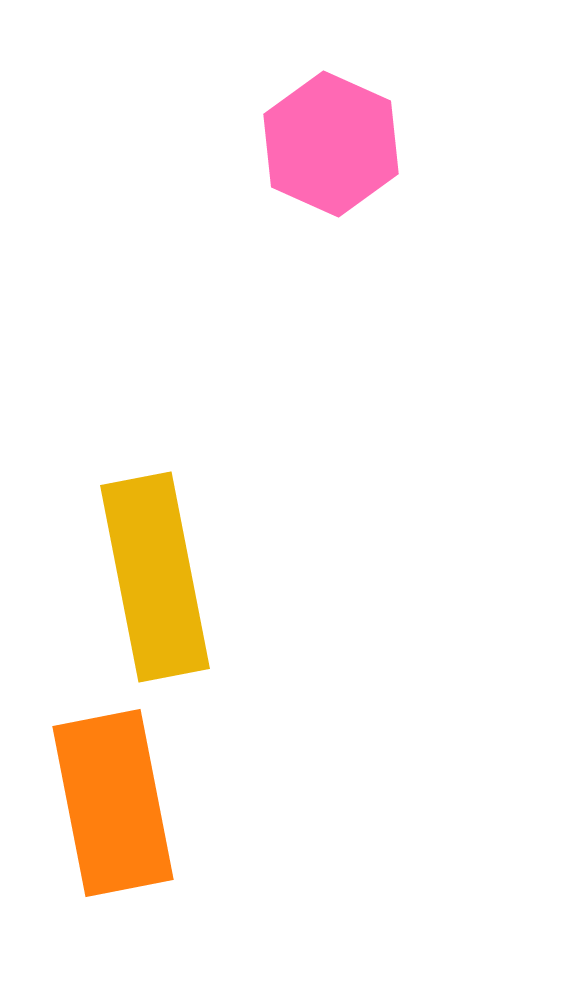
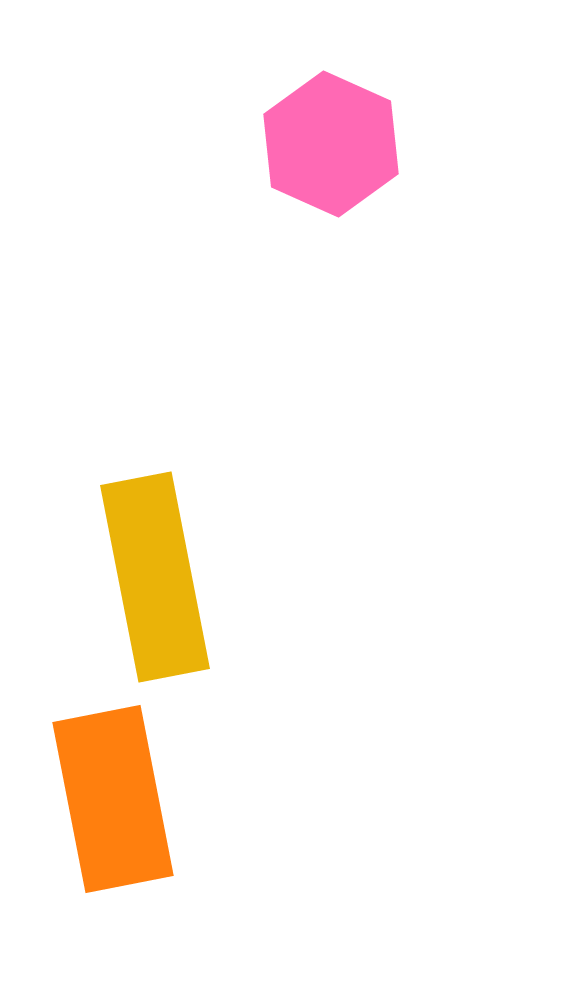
orange rectangle: moved 4 px up
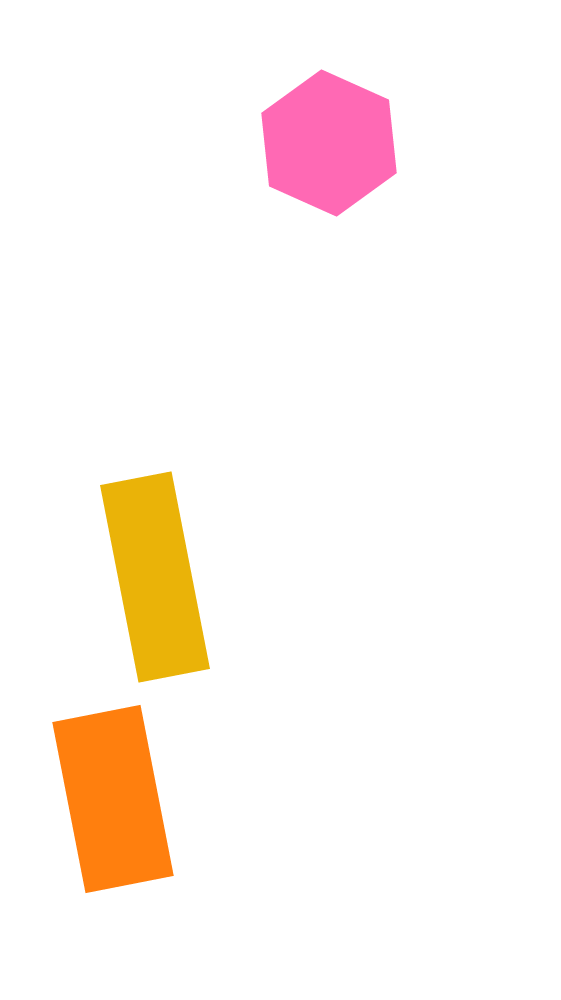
pink hexagon: moved 2 px left, 1 px up
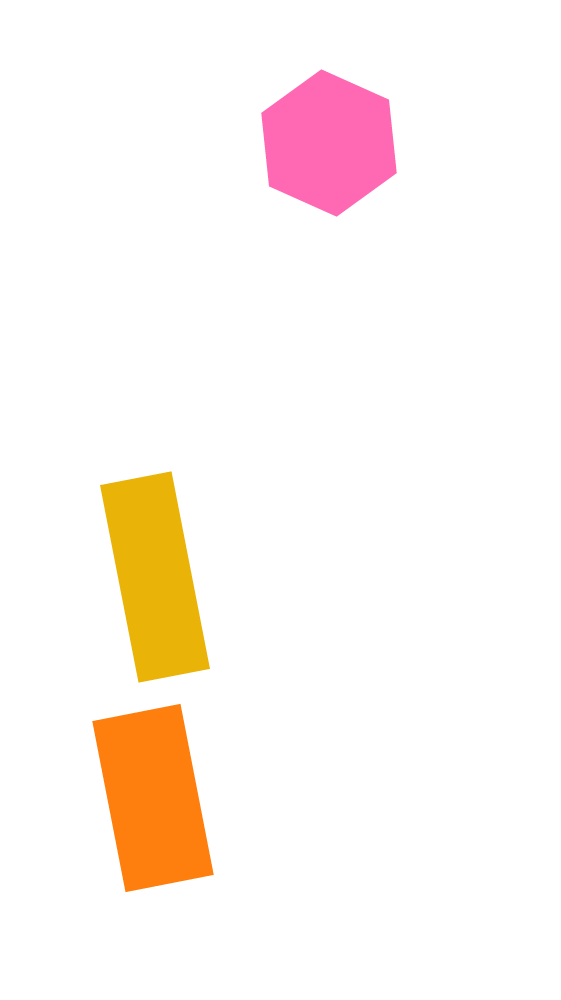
orange rectangle: moved 40 px right, 1 px up
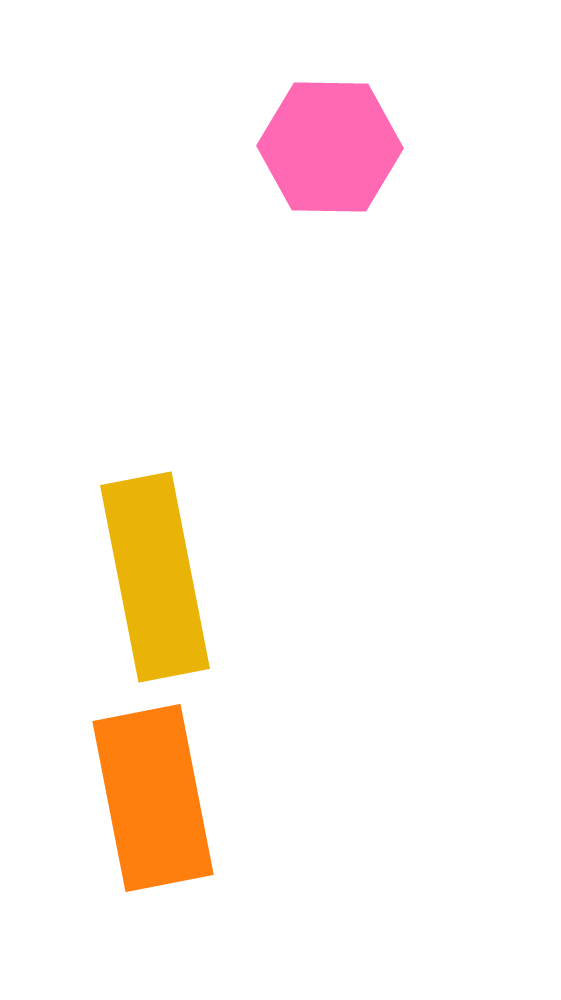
pink hexagon: moved 1 px right, 4 px down; rotated 23 degrees counterclockwise
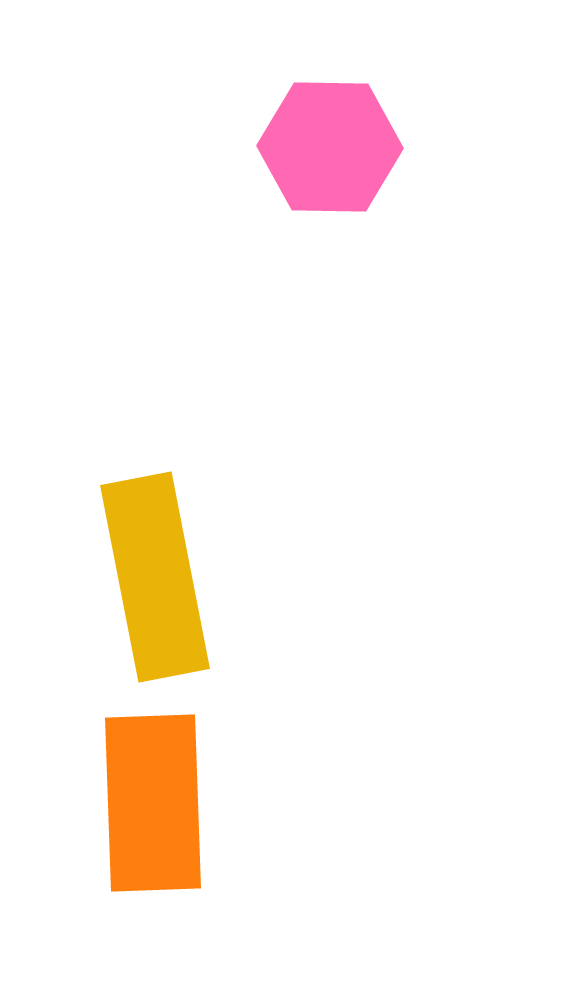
orange rectangle: moved 5 px down; rotated 9 degrees clockwise
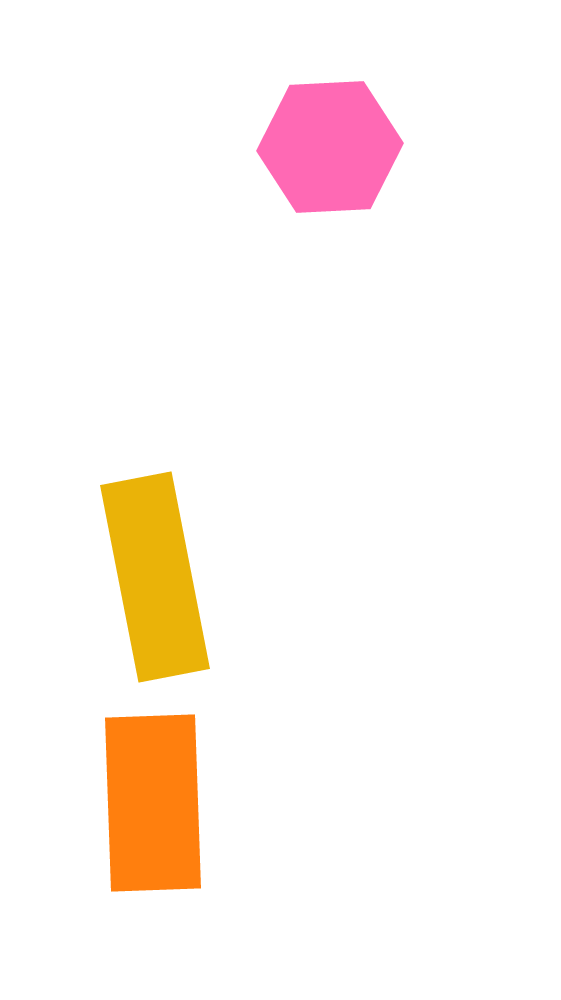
pink hexagon: rotated 4 degrees counterclockwise
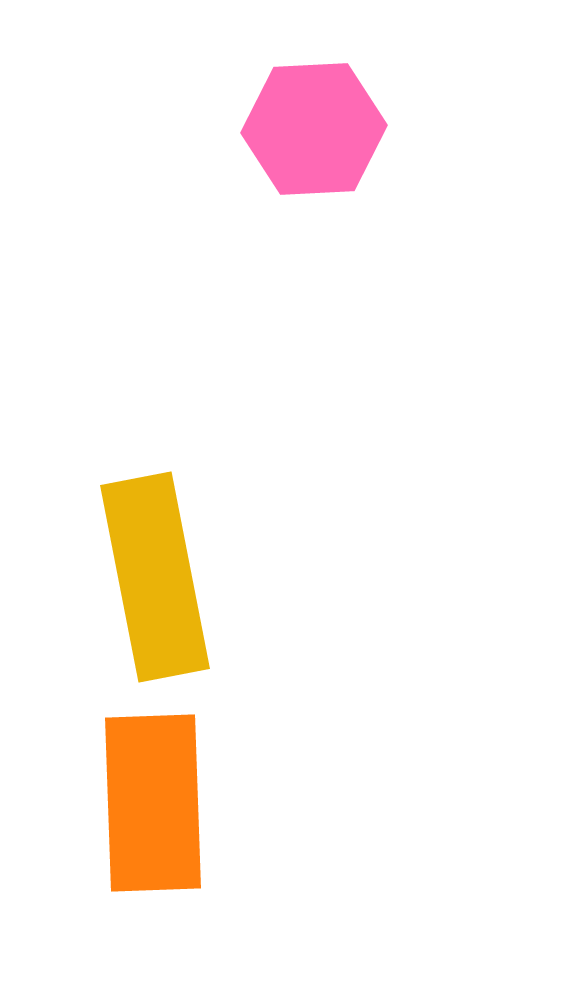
pink hexagon: moved 16 px left, 18 px up
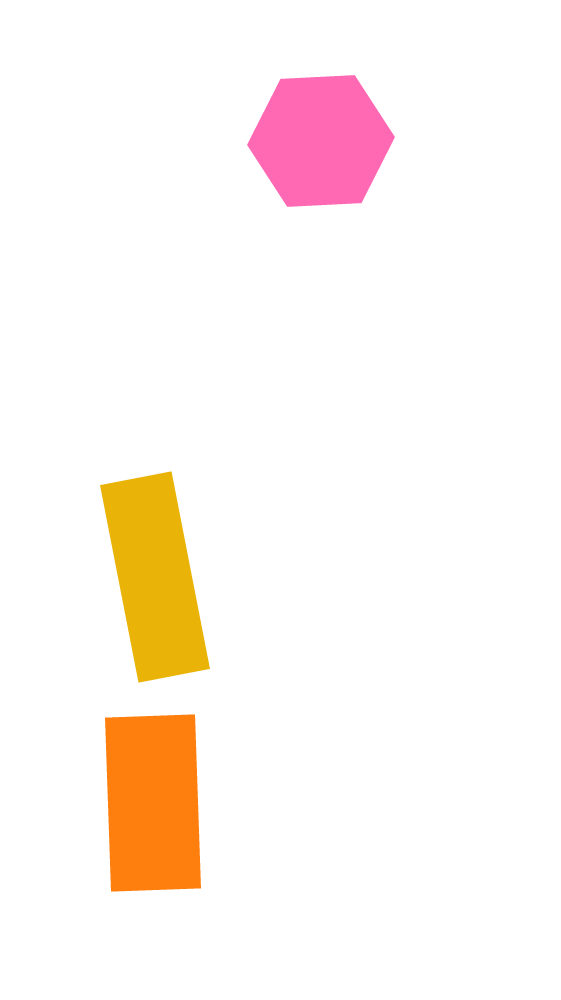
pink hexagon: moved 7 px right, 12 px down
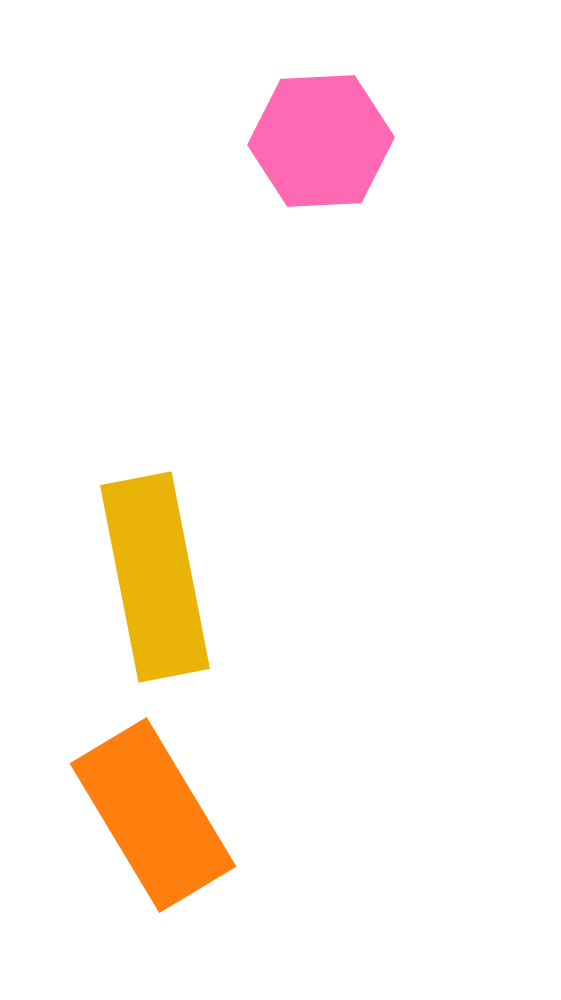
orange rectangle: moved 12 px down; rotated 29 degrees counterclockwise
